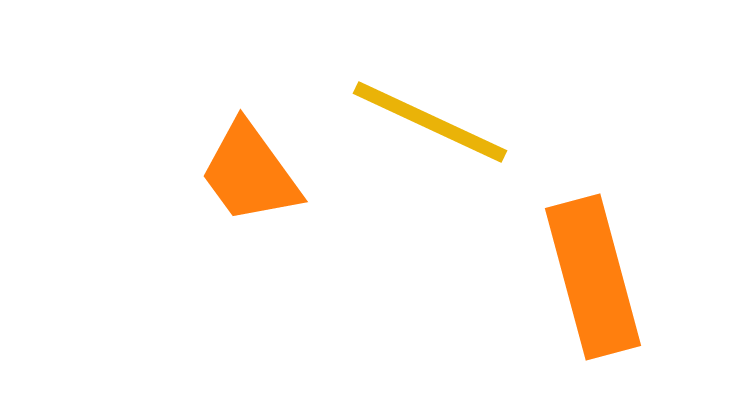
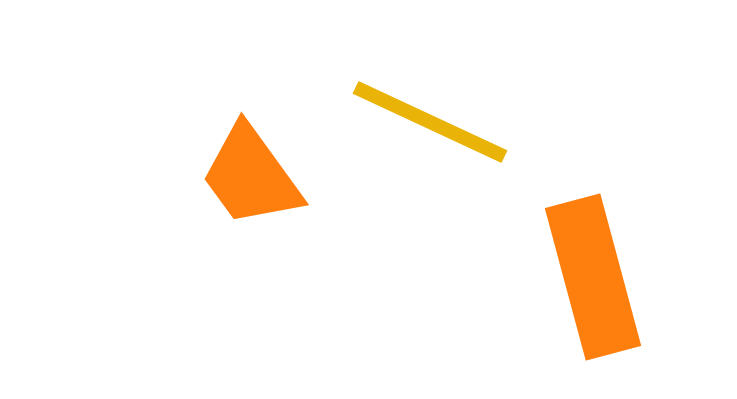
orange trapezoid: moved 1 px right, 3 px down
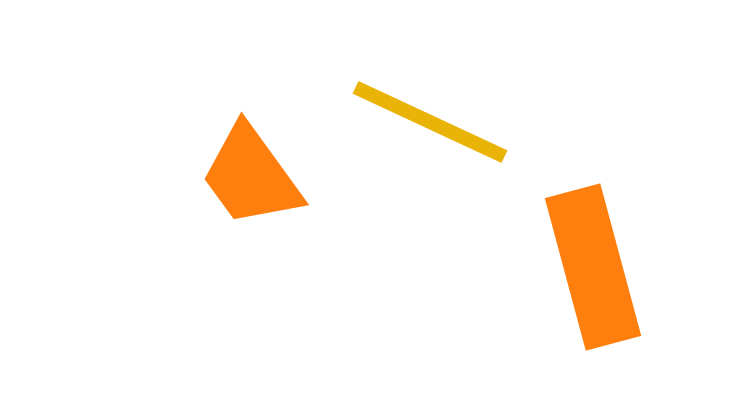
orange rectangle: moved 10 px up
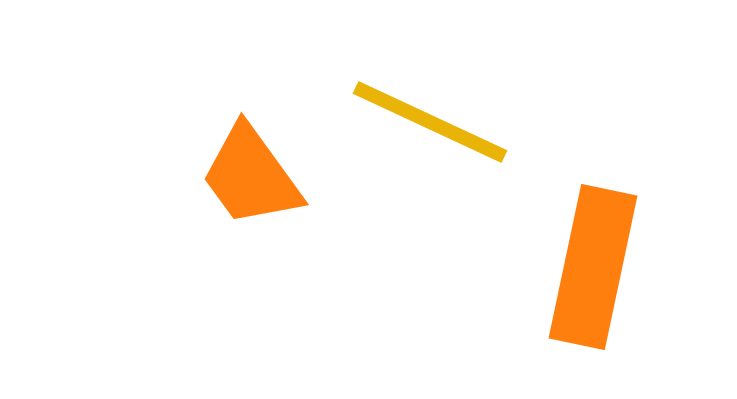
orange rectangle: rotated 27 degrees clockwise
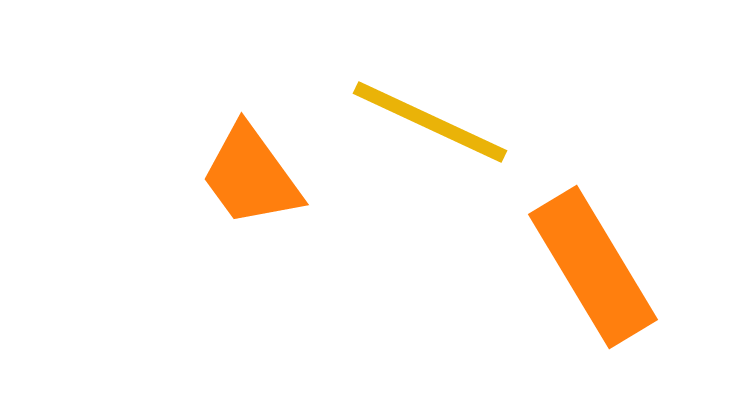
orange rectangle: rotated 43 degrees counterclockwise
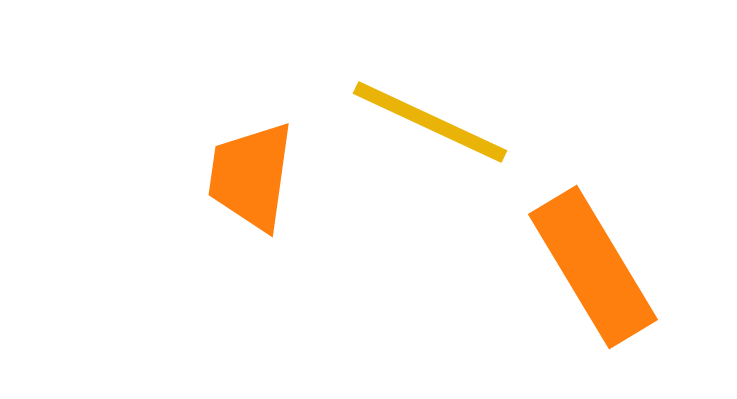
orange trapezoid: rotated 44 degrees clockwise
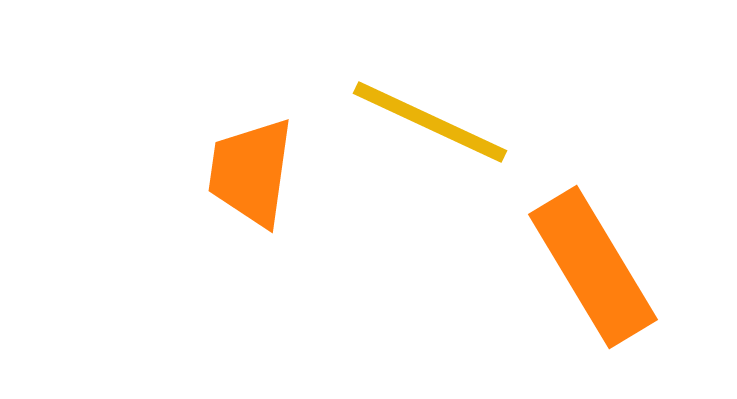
orange trapezoid: moved 4 px up
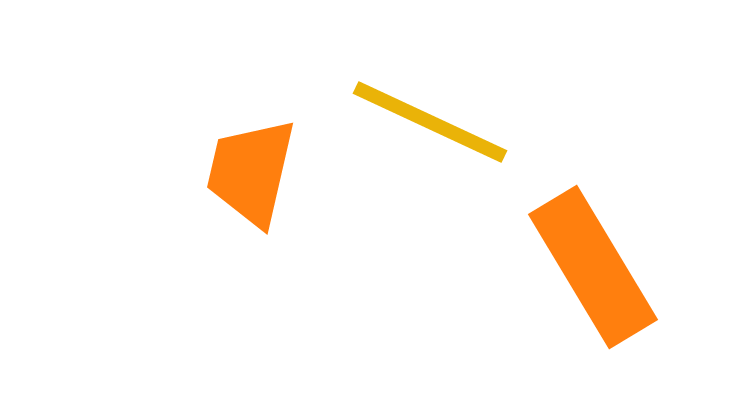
orange trapezoid: rotated 5 degrees clockwise
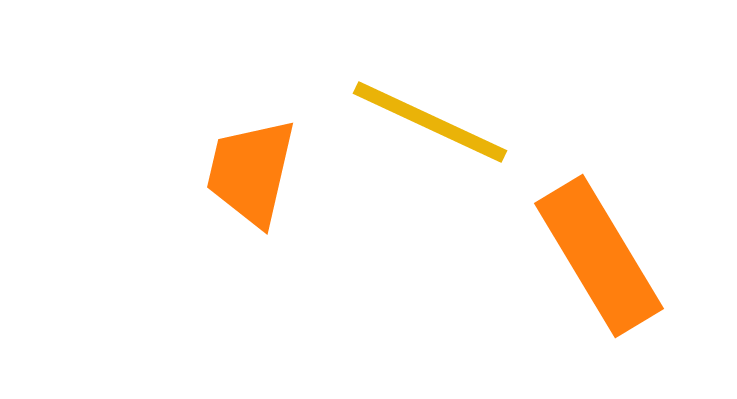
orange rectangle: moved 6 px right, 11 px up
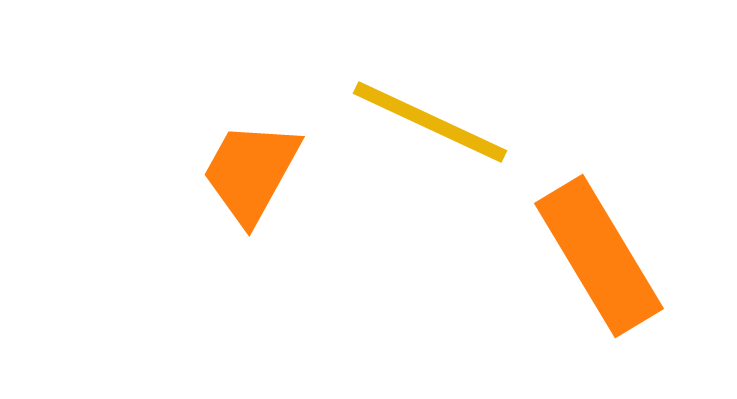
orange trapezoid: rotated 16 degrees clockwise
